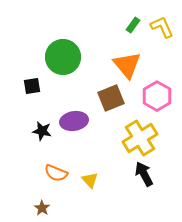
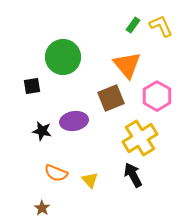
yellow L-shape: moved 1 px left, 1 px up
black arrow: moved 11 px left, 1 px down
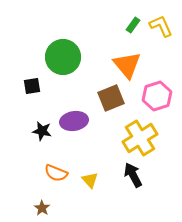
pink hexagon: rotated 12 degrees clockwise
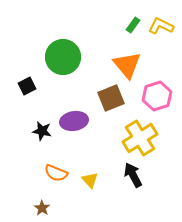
yellow L-shape: rotated 40 degrees counterclockwise
black square: moved 5 px left; rotated 18 degrees counterclockwise
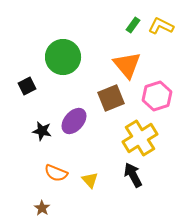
purple ellipse: rotated 40 degrees counterclockwise
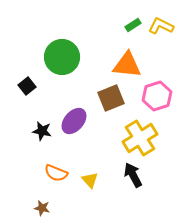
green rectangle: rotated 21 degrees clockwise
green circle: moved 1 px left
orange triangle: rotated 44 degrees counterclockwise
black square: rotated 12 degrees counterclockwise
brown star: rotated 21 degrees counterclockwise
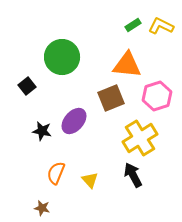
orange semicircle: rotated 90 degrees clockwise
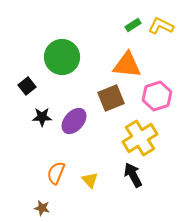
black star: moved 14 px up; rotated 12 degrees counterclockwise
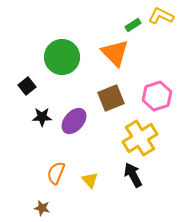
yellow L-shape: moved 10 px up
orange triangle: moved 12 px left, 12 px up; rotated 40 degrees clockwise
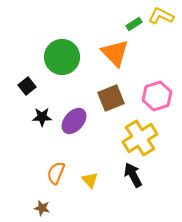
green rectangle: moved 1 px right, 1 px up
